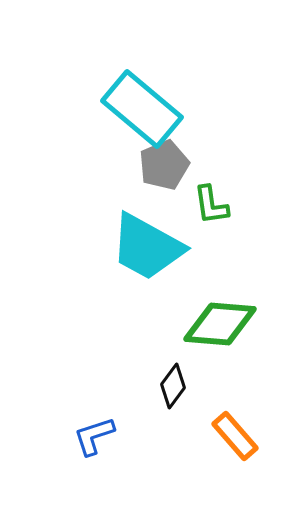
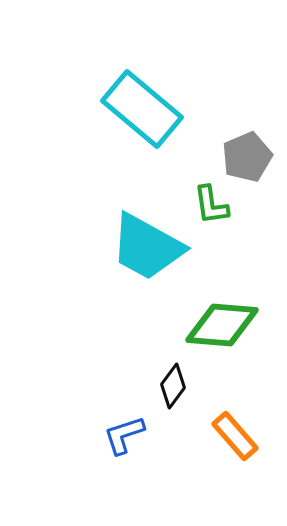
gray pentagon: moved 83 px right, 8 px up
green diamond: moved 2 px right, 1 px down
blue L-shape: moved 30 px right, 1 px up
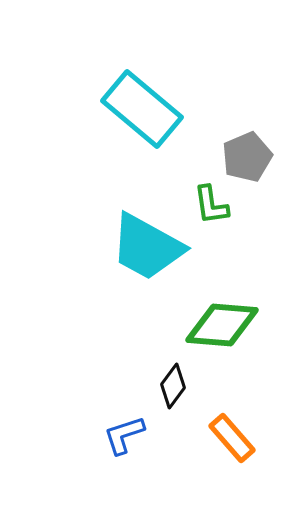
orange rectangle: moved 3 px left, 2 px down
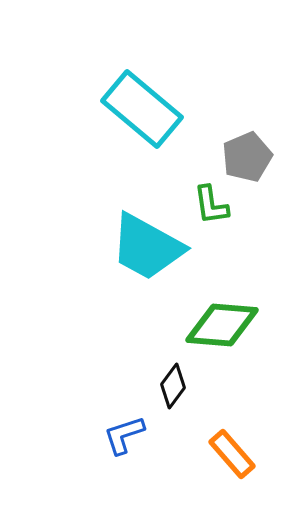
orange rectangle: moved 16 px down
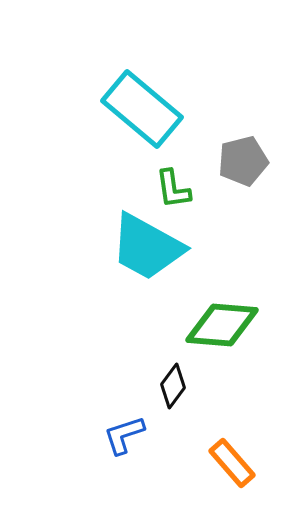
gray pentagon: moved 4 px left, 4 px down; rotated 9 degrees clockwise
green L-shape: moved 38 px left, 16 px up
orange rectangle: moved 9 px down
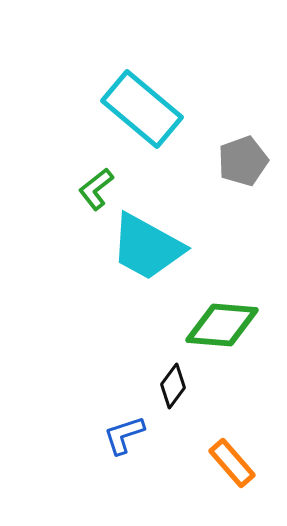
gray pentagon: rotated 6 degrees counterclockwise
green L-shape: moved 77 px left; rotated 60 degrees clockwise
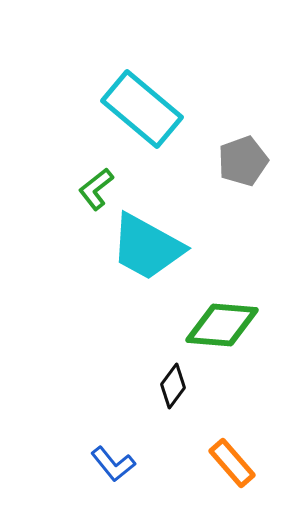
blue L-shape: moved 11 px left, 29 px down; rotated 111 degrees counterclockwise
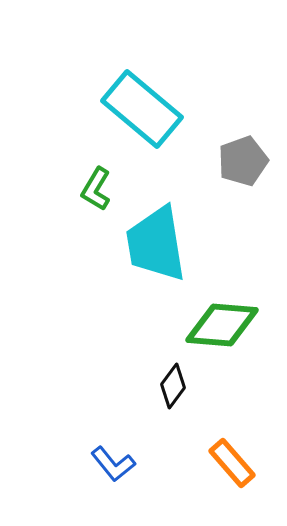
green L-shape: rotated 21 degrees counterclockwise
cyan trapezoid: moved 9 px right, 3 px up; rotated 52 degrees clockwise
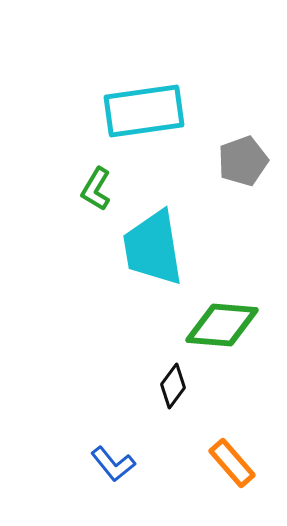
cyan rectangle: moved 2 px right, 2 px down; rotated 48 degrees counterclockwise
cyan trapezoid: moved 3 px left, 4 px down
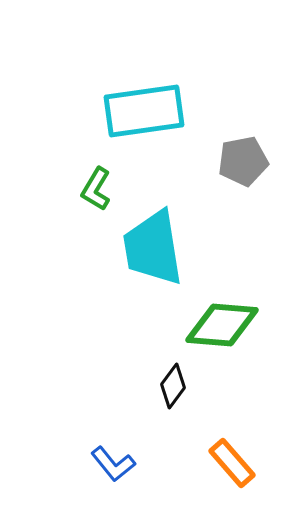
gray pentagon: rotated 9 degrees clockwise
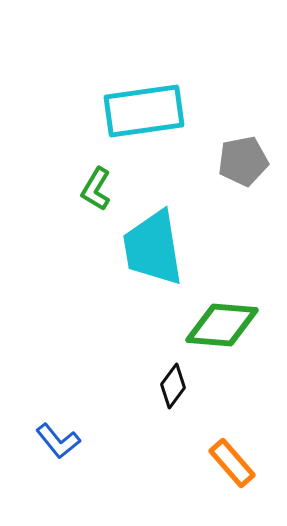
blue L-shape: moved 55 px left, 23 px up
